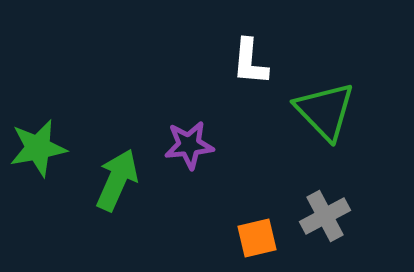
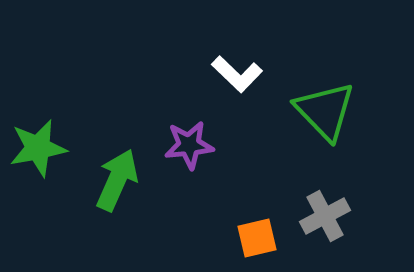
white L-shape: moved 13 px left, 12 px down; rotated 51 degrees counterclockwise
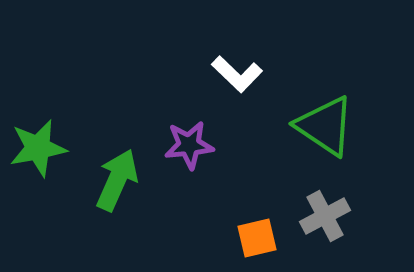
green triangle: moved 15 px down; rotated 12 degrees counterclockwise
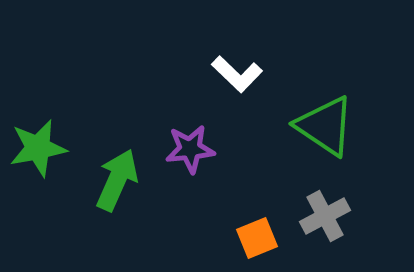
purple star: moved 1 px right, 4 px down
orange square: rotated 9 degrees counterclockwise
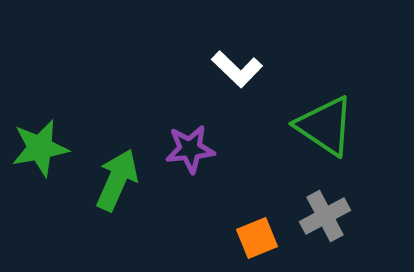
white L-shape: moved 5 px up
green star: moved 2 px right
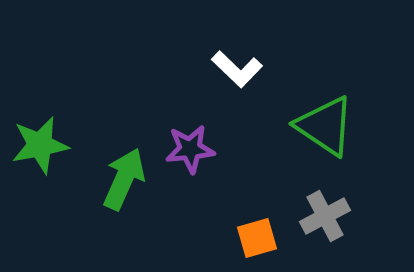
green star: moved 3 px up
green arrow: moved 7 px right, 1 px up
orange square: rotated 6 degrees clockwise
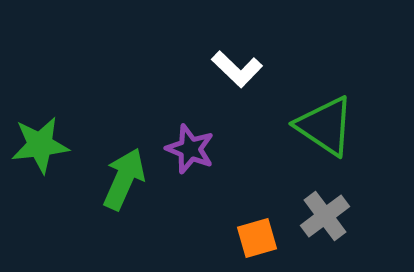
green star: rotated 4 degrees clockwise
purple star: rotated 27 degrees clockwise
gray cross: rotated 9 degrees counterclockwise
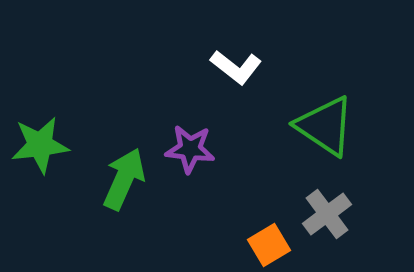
white L-shape: moved 1 px left, 2 px up; rotated 6 degrees counterclockwise
purple star: rotated 15 degrees counterclockwise
gray cross: moved 2 px right, 2 px up
orange square: moved 12 px right, 7 px down; rotated 15 degrees counterclockwise
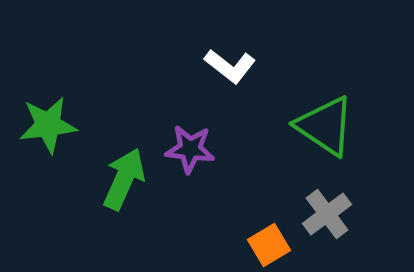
white L-shape: moved 6 px left, 1 px up
green star: moved 8 px right, 20 px up
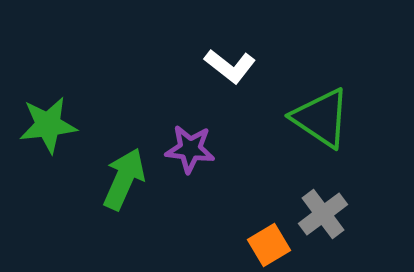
green triangle: moved 4 px left, 8 px up
gray cross: moved 4 px left
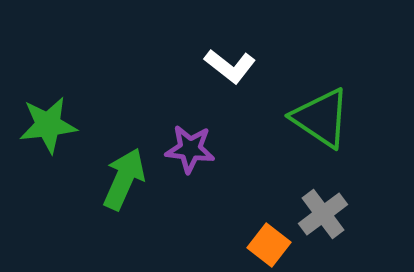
orange square: rotated 21 degrees counterclockwise
